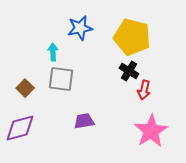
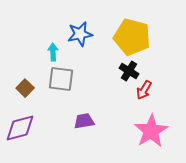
blue star: moved 6 px down
red arrow: rotated 18 degrees clockwise
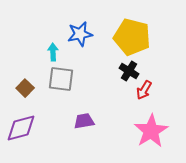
purple diamond: moved 1 px right
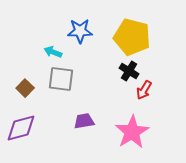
blue star: moved 3 px up; rotated 10 degrees clockwise
cyan arrow: rotated 66 degrees counterclockwise
pink star: moved 19 px left, 1 px down
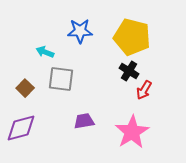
cyan arrow: moved 8 px left
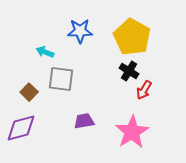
yellow pentagon: rotated 15 degrees clockwise
brown square: moved 4 px right, 4 px down
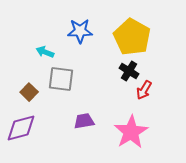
pink star: moved 1 px left
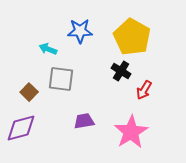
cyan arrow: moved 3 px right, 3 px up
black cross: moved 8 px left
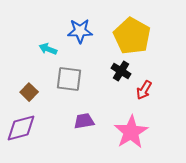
yellow pentagon: moved 1 px up
gray square: moved 8 px right
